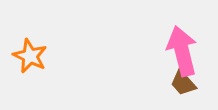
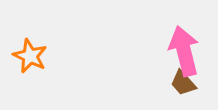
pink arrow: moved 2 px right
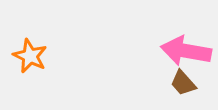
pink arrow: moved 2 px right; rotated 66 degrees counterclockwise
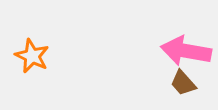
orange star: moved 2 px right
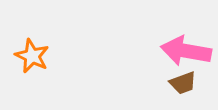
brown trapezoid: rotated 68 degrees counterclockwise
